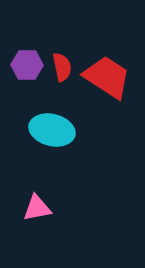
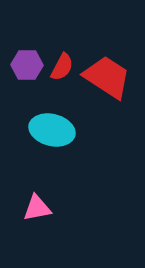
red semicircle: rotated 40 degrees clockwise
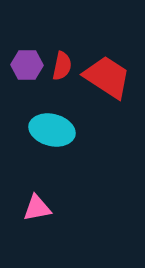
red semicircle: moved 1 px up; rotated 16 degrees counterclockwise
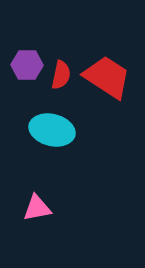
red semicircle: moved 1 px left, 9 px down
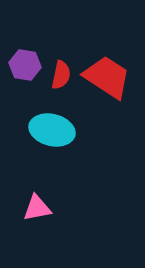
purple hexagon: moved 2 px left; rotated 8 degrees clockwise
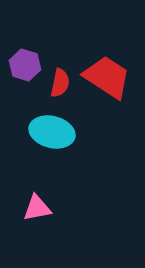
purple hexagon: rotated 8 degrees clockwise
red semicircle: moved 1 px left, 8 px down
cyan ellipse: moved 2 px down
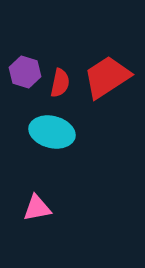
purple hexagon: moved 7 px down
red trapezoid: rotated 66 degrees counterclockwise
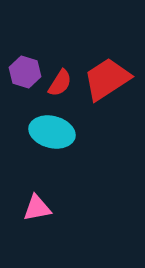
red trapezoid: moved 2 px down
red semicircle: rotated 20 degrees clockwise
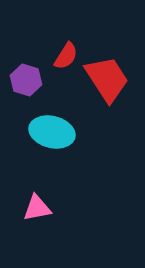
purple hexagon: moved 1 px right, 8 px down
red trapezoid: rotated 90 degrees clockwise
red semicircle: moved 6 px right, 27 px up
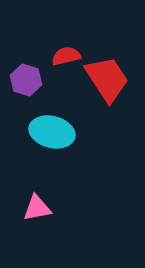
red semicircle: rotated 136 degrees counterclockwise
